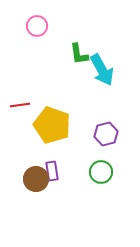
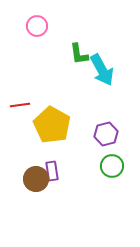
yellow pentagon: rotated 9 degrees clockwise
green circle: moved 11 px right, 6 px up
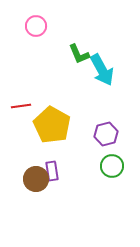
pink circle: moved 1 px left
green L-shape: rotated 15 degrees counterclockwise
red line: moved 1 px right, 1 px down
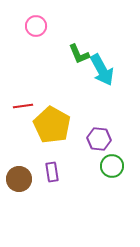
red line: moved 2 px right
purple hexagon: moved 7 px left, 5 px down; rotated 20 degrees clockwise
purple rectangle: moved 1 px down
brown circle: moved 17 px left
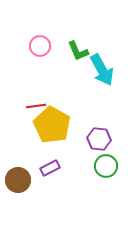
pink circle: moved 4 px right, 20 px down
green L-shape: moved 1 px left, 3 px up
red line: moved 13 px right
green circle: moved 6 px left
purple rectangle: moved 2 px left, 4 px up; rotated 72 degrees clockwise
brown circle: moved 1 px left, 1 px down
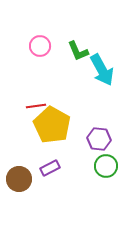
brown circle: moved 1 px right, 1 px up
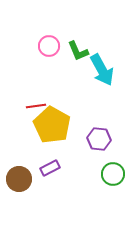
pink circle: moved 9 px right
green circle: moved 7 px right, 8 px down
